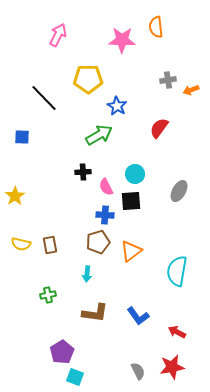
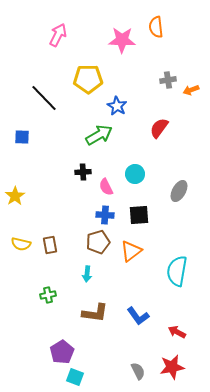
black square: moved 8 px right, 14 px down
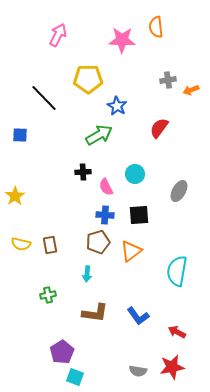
blue square: moved 2 px left, 2 px up
gray semicircle: rotated 126 degrees clockwise
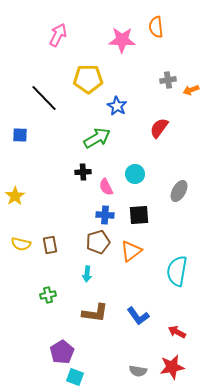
green arrow: moved 2 px left, 3 px down
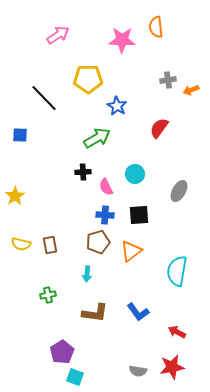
pink arrow: rotated 30 degrees clockwise
blue L-shape: moved 4 px up
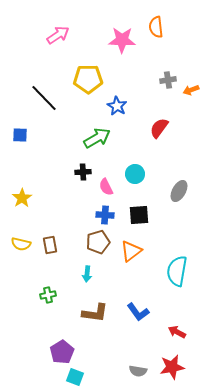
yellow star: moved 7 px right, 2 px down
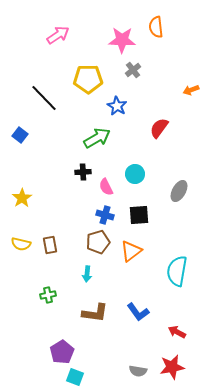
gray cross: moved 35 px left, 10 px up; rotated 28 degrees counterclockwise
blue square: rotated 35 degrees clockwise
blue cross: rotated 12 degrees clockwise
